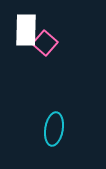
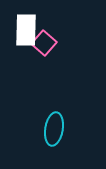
pink square: moved 1 px left
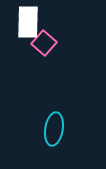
white rectangle: moved 2 px right, 8 px up
